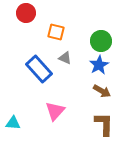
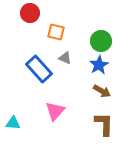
red circle: moved 4 px right
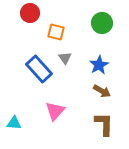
green circle: moved 1 px right, 18 px up
gray triangle: rotated 32 degrees clockwise
cyan triangle: moved 1 px right
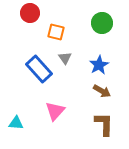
cyan triangle: moved 2 px right
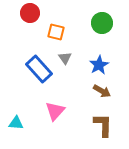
brown L-shape: moved 1 px left, 1 px down
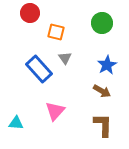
blue star: moved 8 px right
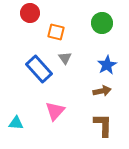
brown arrow: rotated 42 degrees counterclockwise
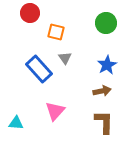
green circle: moved 4 px right
brown L-shape: moved 1 px right, 3 px up
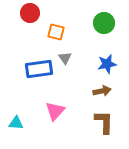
green circle: moved 2 px left
blue star: moved 1 px up; rotated 18 degrees clockwise
blue rectangle: rotated 56 degrees counterclockwise
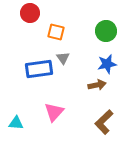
green circle: moved 2 px right, 8 px down
gray triangle: moved 2 px left
brown arrow: moved 5 px left, 6 px up
pink triangle: moved 1 px left, 1 px down
brown L-shape: rotated 135 degrees counterclockwise
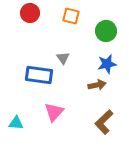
orange square: moved 15 px right, 16 px up
blue rectangle: moved 6 px down; rotated 16 degrees clockwise
